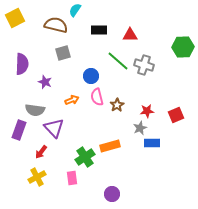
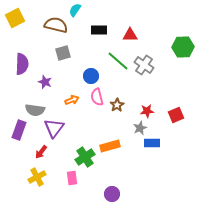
gray cross: rotated 18 degrees clockwise
purple triangle: rotated 20 degrees clockwise
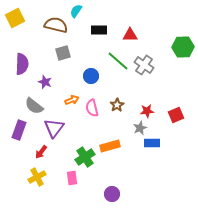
cyan semicircle: moved 1 px right, 1 px down
pink semicircle: moved 5 px left, 11 px down
gray semicircle: moved 1 px left, 4 px up; rotated 30 degrees clockwise
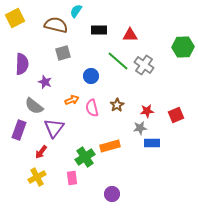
gray star: rotated 16 degrees clockwise
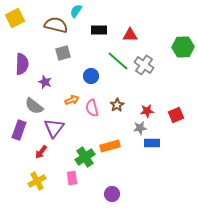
yellow cross: moved 4 px down
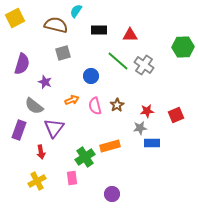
purple semicircle: rotated 15 degrees clockwise
pink semicircle: moved 3 px right, 2 px up
red arrow: rotated 48 degrees counterclockwise
